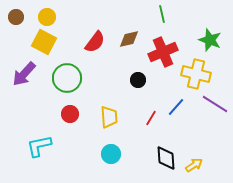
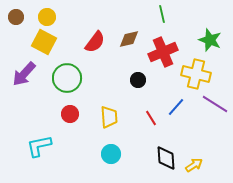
red line: rotated 63 degrees counterclockwise
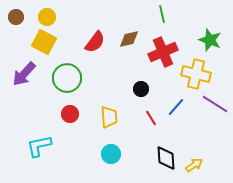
black circle: moved 3 px right, 9 px down
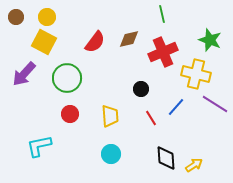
yellow trapezoid: moved 1 px right, 1 px up
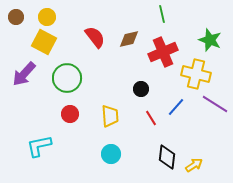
red semicircle: moved 5 px up; rotated 75 degrees counterclockwise
black diamond: moved 1 px right, 1 px up; rotated 10 degrees clockwise
